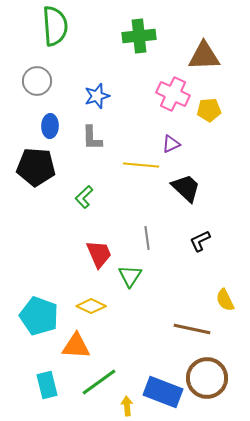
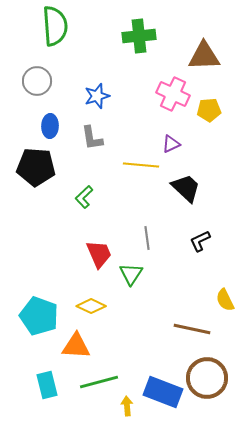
gray L-shape: rotated 8 degrees counterclockwise
green triangle: moved 1 px right, 2 px up
green line: rotated 21 degrees clockwise
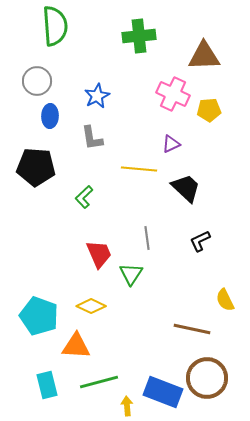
blue star: rotated 10 degrees counterclockwise
blue ellipse: moved 10 px up
yellow line: moved 2 px left, 4 px down
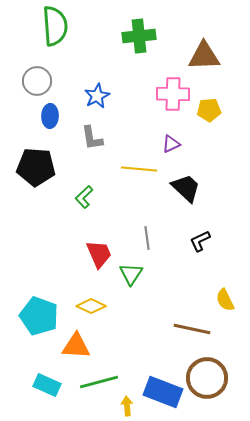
pink cross: rotated 24 degrees counterclockwise
cyan rectangle: rotated 52 degrees counterclockwise
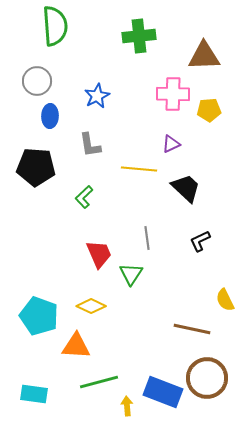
gray L-shape: moved 2 px left, 7 px down
cyan rectangle: moved 13 px left, 9 px down; rotated 16 degrees counterclockwise
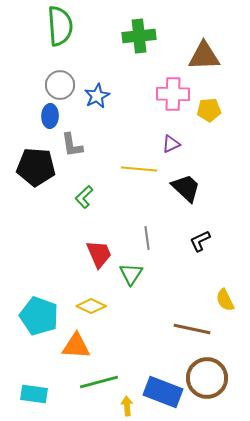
green semicircle: moved 5 px right
gray circle: moved 23 px right, 4 px down
gray L-shape: moved 18 px left
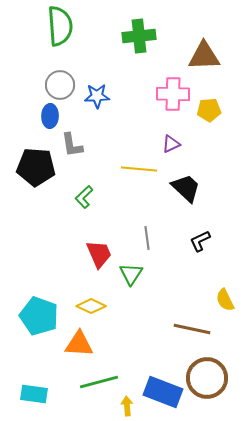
blue star: rotated 25 degrees clockwise
orange triangle: moved 3 px right, 2 px up
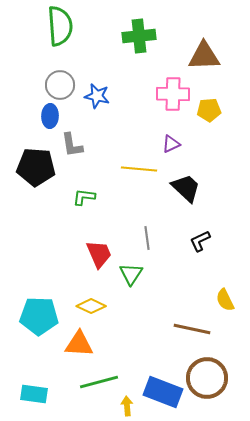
blue star: rotated 15 degrees clockwise
green L-shape: rotated 50 degrees clockwise
cyan pentagon: rotated 18 degrees counterclockwise
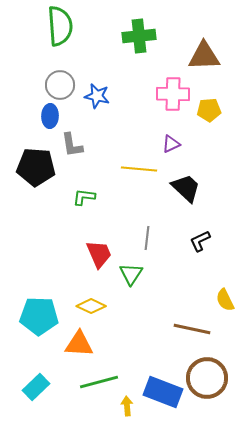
gray line: rotated 15 degrees clockwise
cyan rectangle: moved 2 px right, 7 px up; rotated 52 degrees counterclockwise
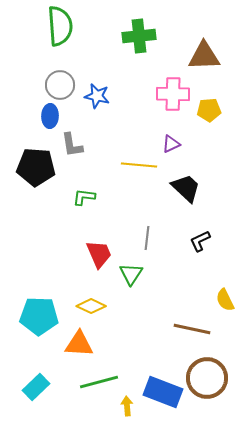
yellow line: moved 4 px up
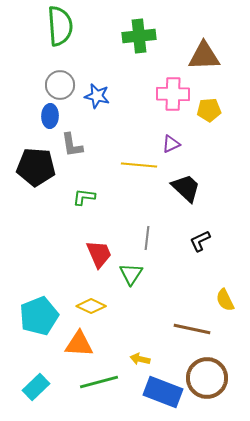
cyan pentagon: rotated 24 degrees counterclockwise
yellow arrow: moved 13 px right, 47 px up; rotated 72 degrees counterclockwise
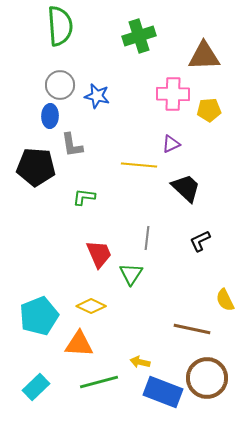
green cross: rotated 12 degrees counterclockwise
yellow arrow: moved 3 px down
